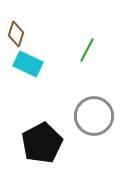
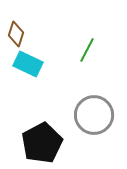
gray circle: moved 1 px up
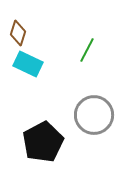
brown diamond: moved 2 px right, 1 px up
black pentagon: moved 1 px right, 1 px up
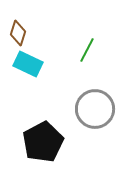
gray circle: moved 1 px right, 6 px up
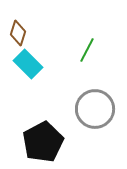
cyan rectangle: rotated 20 degrees clockwise
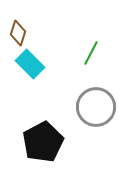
green line: moved 4 px right, 3 px down
cyan rectangle: moved 2 px right
gray circle: moved 1 px right, 2 px up
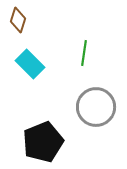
brown diamond: moved 13 px up
green line: moved 7 px left; rotated 20 degrees counterclockwise
black pentagon: rotated 6 degrees clockwise
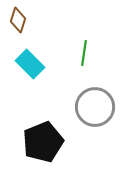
gray circle: moved 1 px left
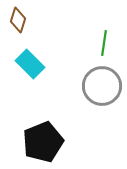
green line: moved 20 px right, 10 px up
gray circle: moved 7 px right, 21 px up
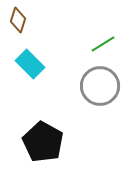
green line: moved 1 px left, 1 px down; rotated 50 degrees clockwise
gray circle: moved 2 px left
black pentagon: rotated 21 degrees counterclockwise
